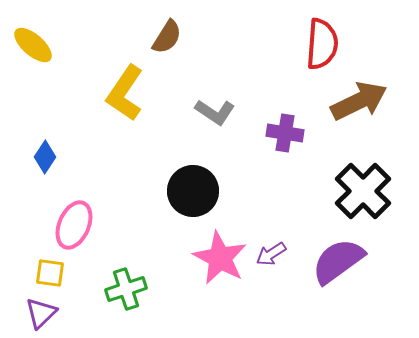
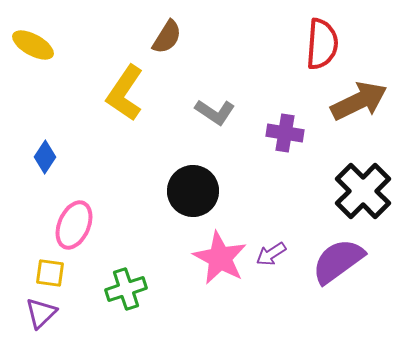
yellow ellipse: rotated 12 degrees counterclockwise
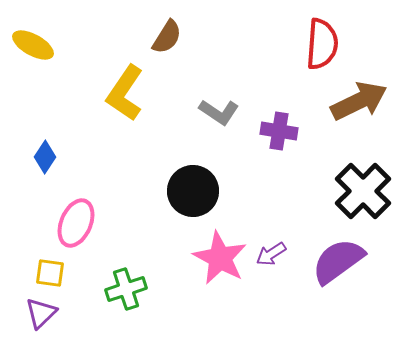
gray L-shape: moved 4 px right
purple cross: moved 6 px left, 2 px up
pink ellipse: moved 2 px right, 2 px up
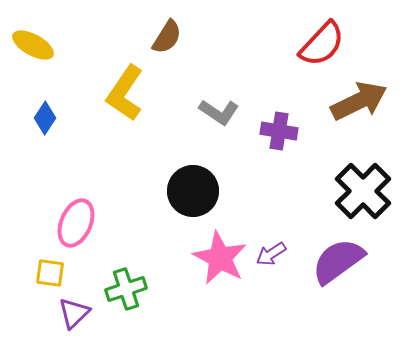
red semicircle: rotated 39 degrees clockwise
blue diamond: moved 39 px up
purple triangle: moved 33 px right
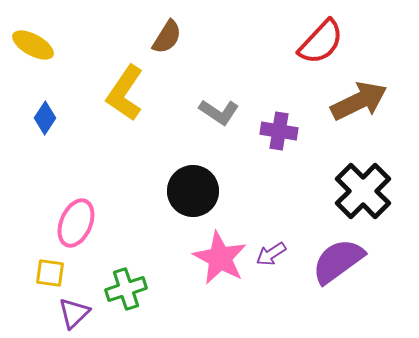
red semicircle: moved 1 px left, 2 px up
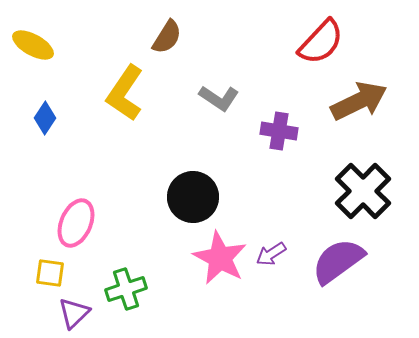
gray L-shape: moved 14 px up
black circle: moved 6 px down
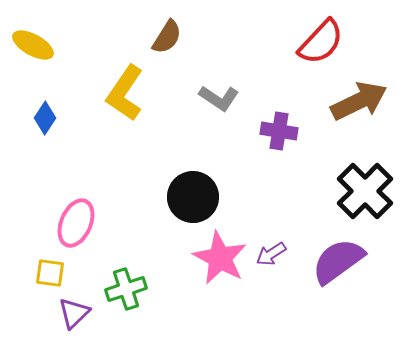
black cross: moved 2 px right
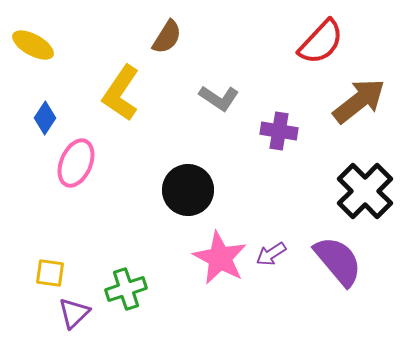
yellow L-shape: moved 4 px left
brown arrow: rotated 12 degrees counterclockwise
black circle: moved 5 px left, 7 px up
pink ellipse: moved 60 px up
purple semicircle: rotated 86 degrees clockwise
